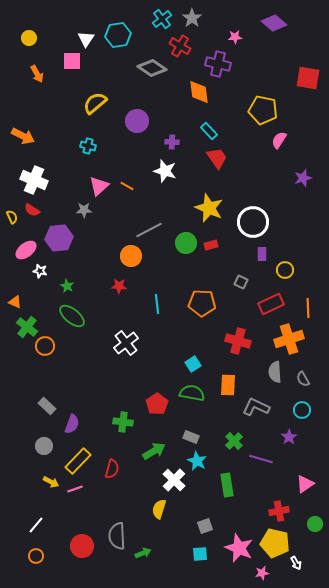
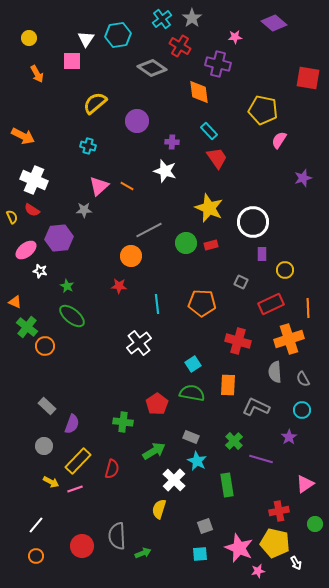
white cross at (126, 343): moved 13 px right
pink star at (262, 573): moved 4 px left, 2 px up
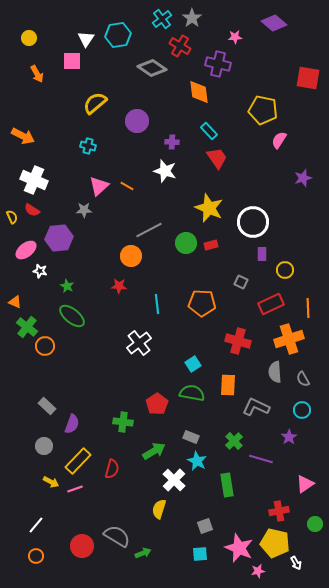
gray semicircle at (117, 536): rotated 124 degrees clockwise
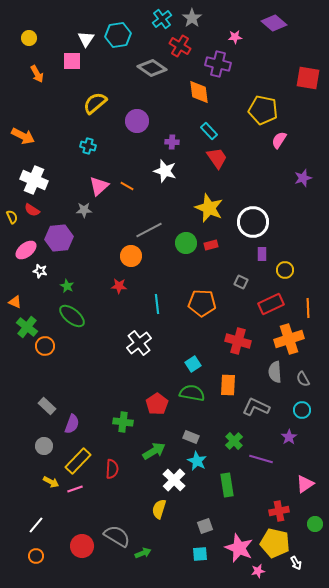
red semicircle at (112, 469): rotated 12 degrees counterclockwise
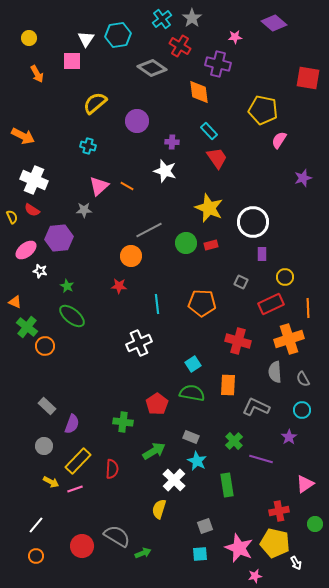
yellow circle at (285, 270): moved 7 px down
white cross at (139, 343): rotated 15 degrees clockwise
pink star at (258, 571): moved 3 px left, 5 px down
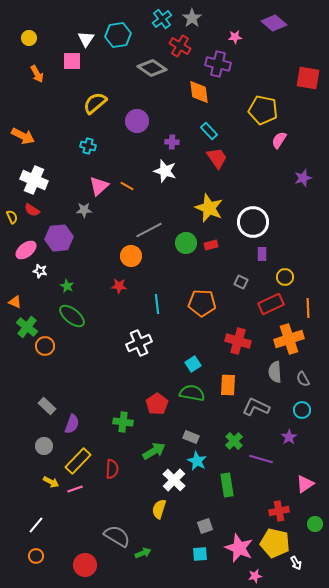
red circle at (82, 546): moved 3 px right, 19 px down
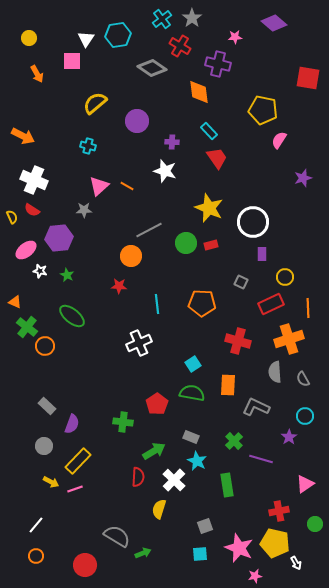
green star at (67, 286): moved 11 px up
cyan circle at (302, 410): moved 3 px right, 6 px down
red semicircle at (112, 469): moved 26 px right, 8 px down
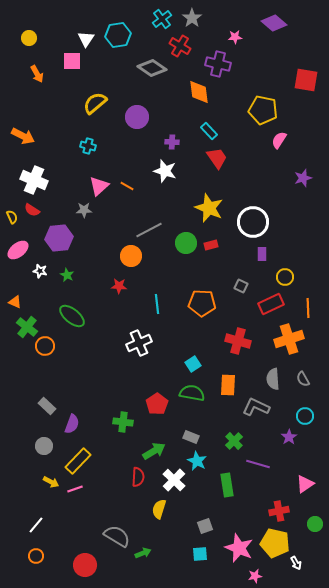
red square at (308, 78): moved 2 px left, 2 px down
purple circle at (137, 121): moved 4 px up
pink ellipse at (26, 250): moved 8 px left
gray square at (241, 282): moved 4 px down
gray semicircle at (275, 372): moved 2 px left, 7 px down
purple line at (261, 459): moved 3 px left, 5 px down
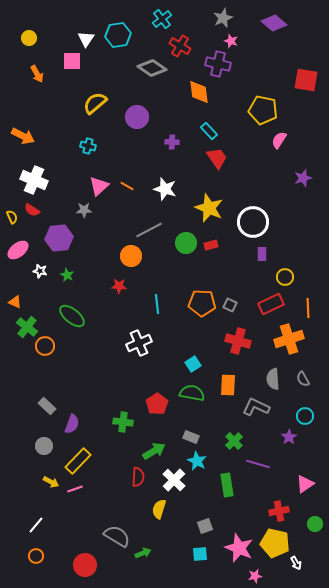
gray star at (192, 18): moved 31 px right; rotated 12 degrees clockwise
pink star at (235, 37): moved 4 px left, 4 px down; rotated 24 degrees clockwise
white star at (165, 171): moved 18 px down
gray square at (241, 286): moved 11 px left, 19 px down
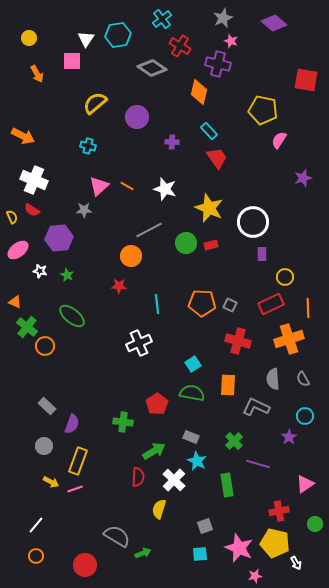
orange diamond at (199, 92): rotated 20 degrees clockwise
yellow rectangle at (78, 461): rotated 24 degrees counterclockwise
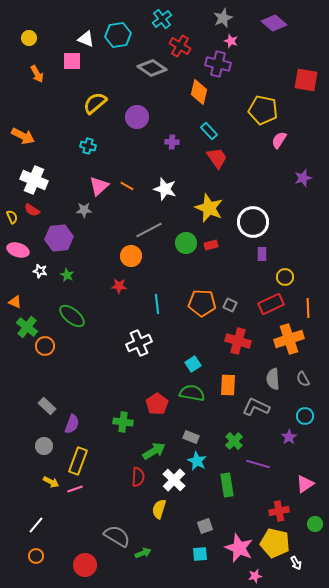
white triangle at (86, 39): rotated 42 degrees counterclockwise
pink ellipse at (18, 250): rotated 55 degrees clockwise
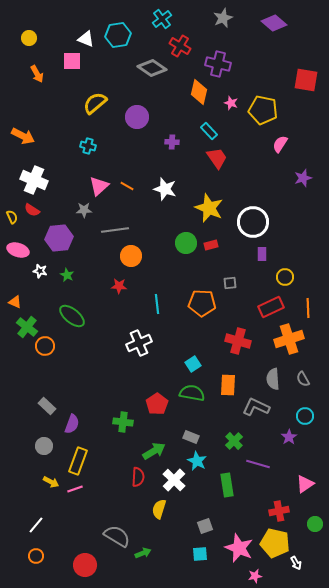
pink star at (231, 41): moved 62 px down
pink semicircle at (279, 140): moved 1 px right, 4 px down
gray line at (149, 230): moved 34 px left; rotated 20 degrees clockwise
red rectangle at (271, 304): moved 3 px down
gray square at (230, 305): moved 22 px up; rotated 32 degrees counterclockwise
